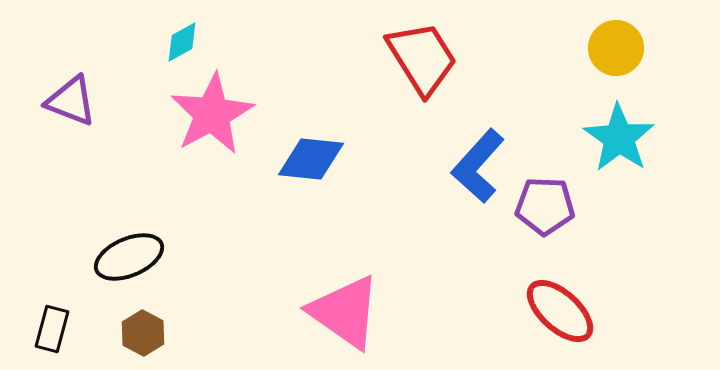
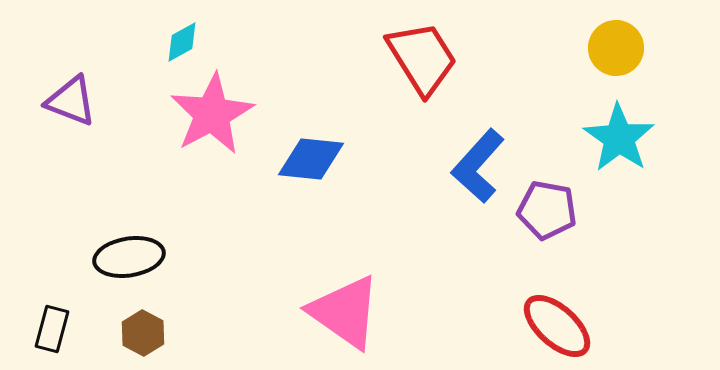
purple pentagon: moved 2 px right, 4 px down; rotated 8 degrees clockwise
black ellipse: rotated 14 degrees clockwise
red ellipse: moved 3 px left, 15 px down
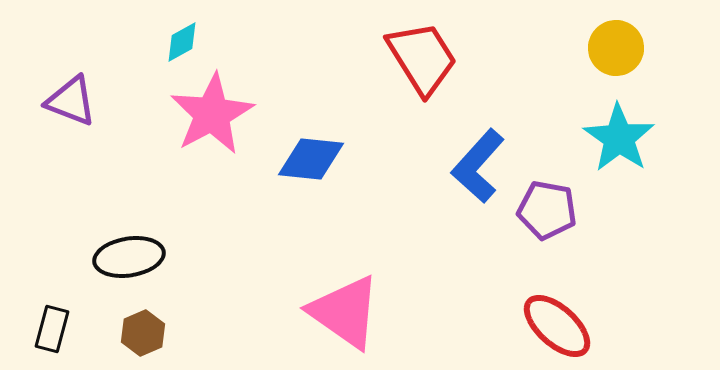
brown hexagon: rotated 9 degrees clockwise
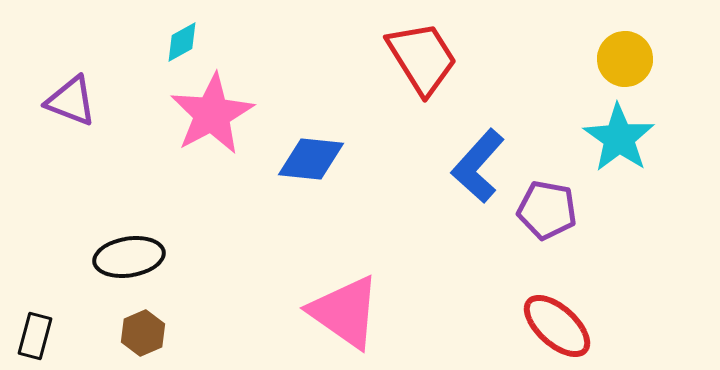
yellow circle: moved 9 px right, 11 px down
black rectangle: moved 17 px left, 7 px down
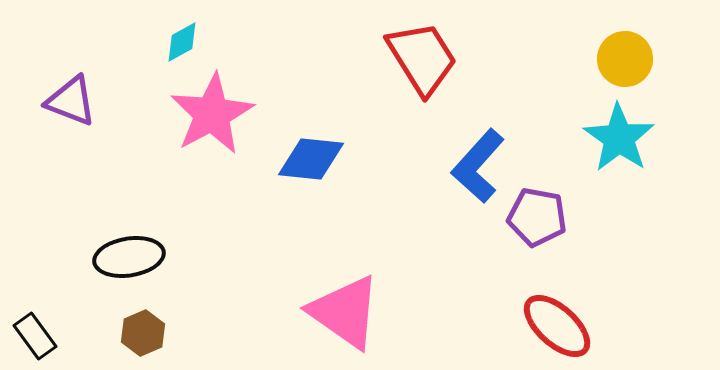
purple pentagon: moved 10 px left, 7 px down
black rectangle: rotated 51 degrees counterclockwise
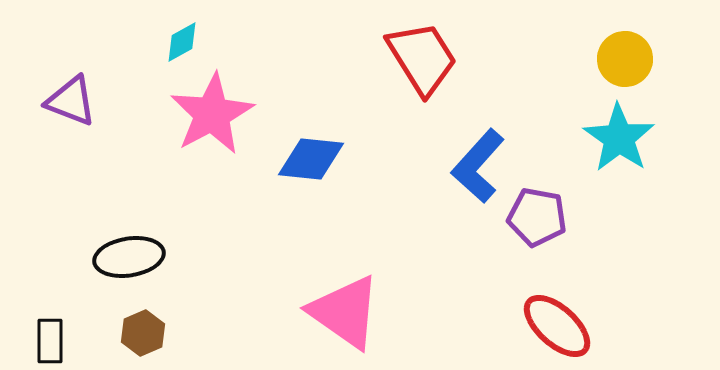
black rectangle: moved 15 px right, 5 px down; rotated 36 degrees clockwise
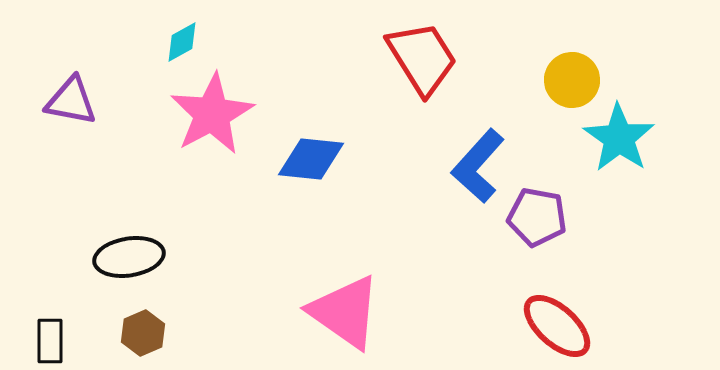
yellow circle: moved 53 px left, 21 px down
purple triangle: rotated 10 degrees counterclockwise
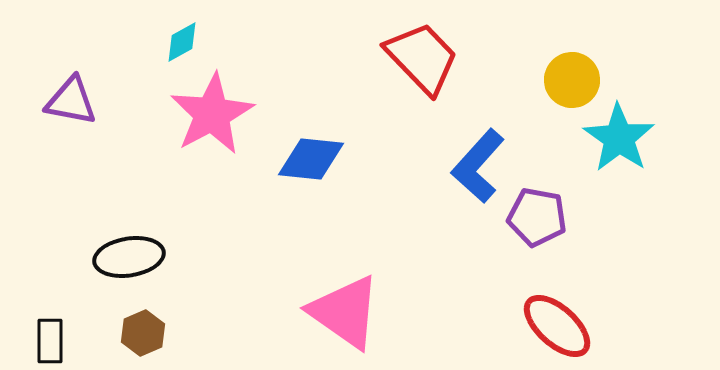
red trapezoid: rotated 12 degrees counterclockwise
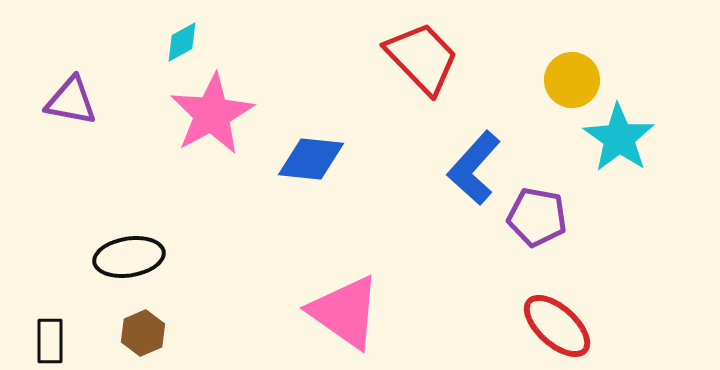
blue L-shape: moved 4 px left, 2 px down
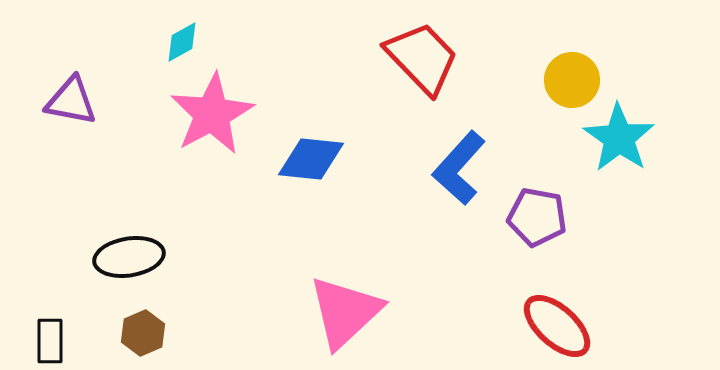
blue L-shape: moved 15 px left
pink triangle: rotated 42 degrees clockwise
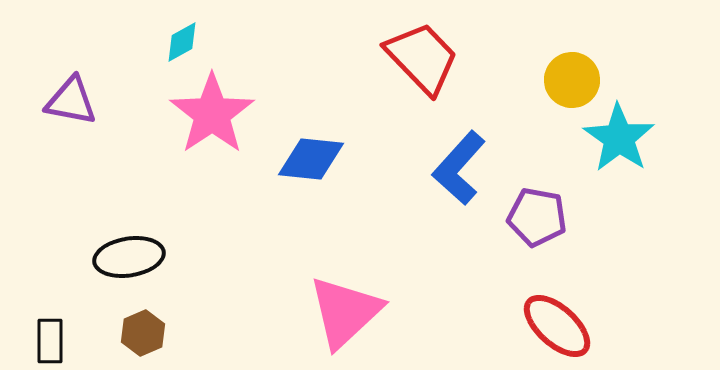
pink star: rotated 6 degrees counterclockwise
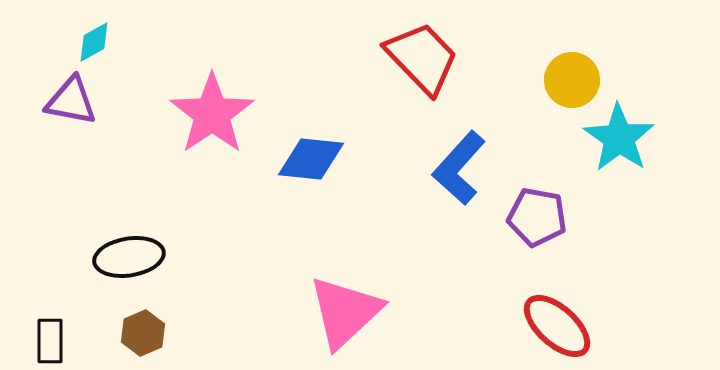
cyan diamond: moved 88 px left
